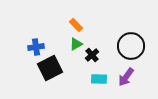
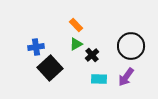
black square: rotated 15 degrees counterclockwise
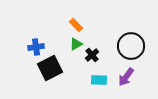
black square: rotated 15 degrees clockwise
cyan rectangle: moved 1 px down
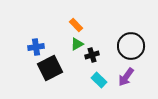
green triangle: moved 1 px right
black cross: rotated 24 degrees clockwise
cyan rectangle: rotated 42 degrees clockwise
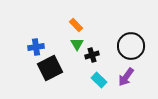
green triangle: rotated 32 degrees counterclockwise
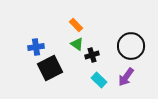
green triangle: rotated 24 degrees counterclockwise
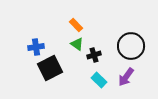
black cross: moved 2 px right
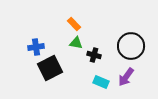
orange rectangle: moved 2 px left, 1 px up
green triangle: moved 1 px left, 1 px up; rotated 24 degrees counterclockwise
black cross: rotated 32 degrees clockwise
cyan rectangle: moved 2 px right, 2 px down; rotated 21 degrees counterclockwise
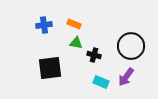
orange rectangle: rotated 24 degrees counterclockwise
blue cross: moved 8 px right, 22 px up
black square: rotated 20 degrees clockwise
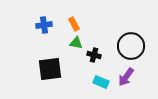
orange rectangle: rotated 40 degrees clockwise
black square: moved 1 px down
